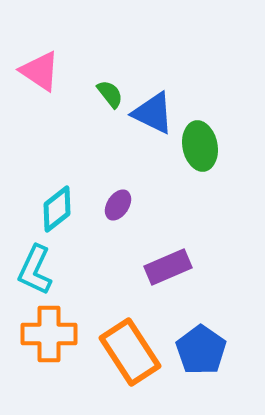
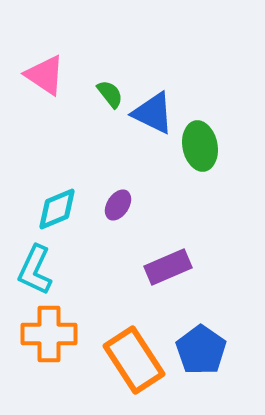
pink triangle: moved 5 px right, 4 px down
cyan diamond: rotated 15 degrees clockwise
orange rectangle: moved 4 px right, 8 px down
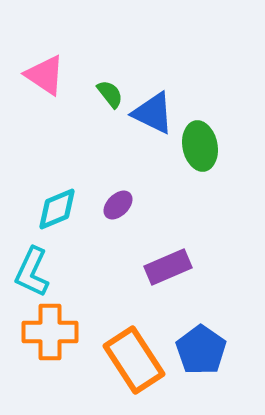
purple ellipse: rotated 12 degrees clockwise
cyan L-shape: moved 3 px left, 2 px down
orange cross: moved 1 px right, 2 px up
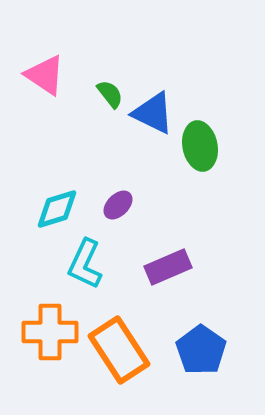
cyan diamond: rotated 6 degrees clockwise
cyan L-shape: moved 53 px right, 8 px up
orange rectangle: moved 15 px left, 10 px up
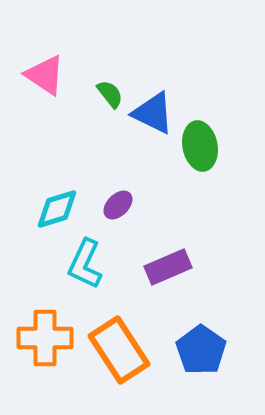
orange cross: moved 5 px left, 6 px down
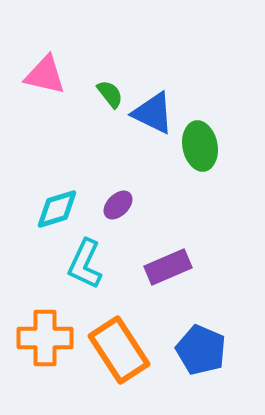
pink triangle: rotated 21 degrees counterclockwise
blue pentagon: rotated 12 degrees counterclockwise
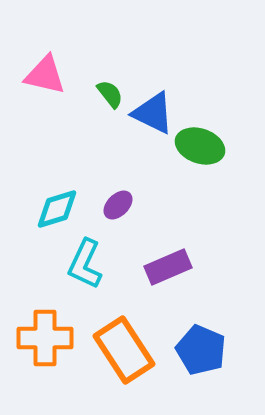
green ellipse: rotated 60 degrees counterclockwise
orange rectangle: moved 5 px right
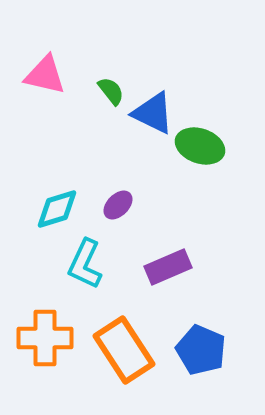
green semicircle: moved 1 px right, 3 px up
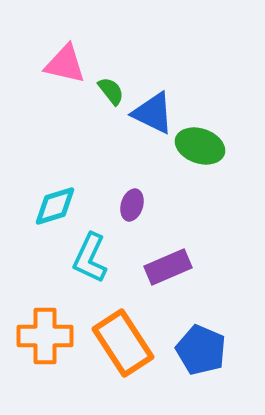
pink triangle: moved 20 px right, 11 px up
purple ellipse: moved 14 px right; rotated 28 degrees counterclockwise
cyan diamond: moved 2 px left, 3 px up
cyan L-shape: moved 5 px right, 6 px up
orange cross: moved 2 px up
orange rectangle: moved 1 px left, 7 px up
